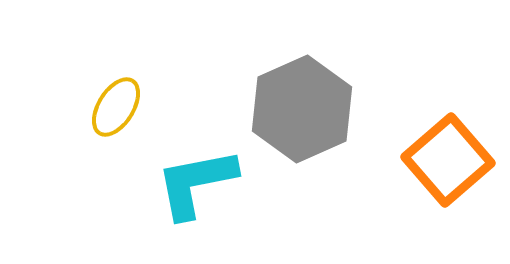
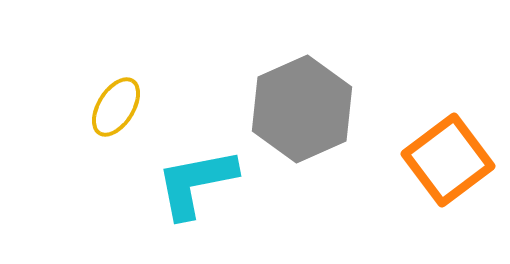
orange square: rotated 4 degrees clockwise
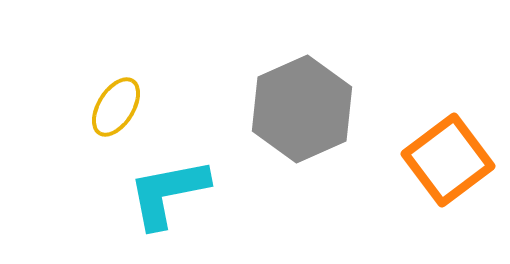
cyan L-shape: moved 28 px left, 10 px down
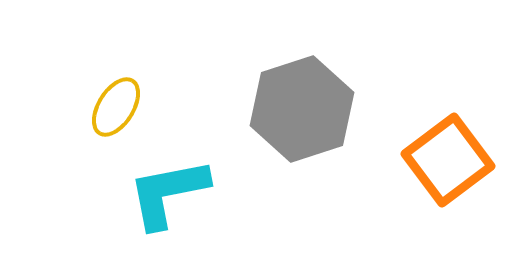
gray hexagon: rotated 6 degrees clockwise
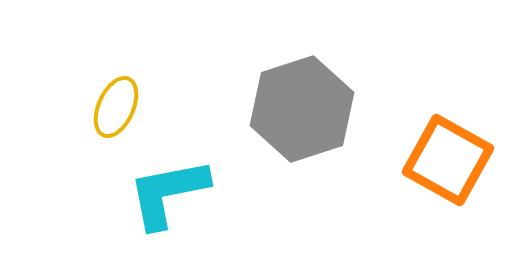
yellow ellipse: rotated 8 degrees counterclockwise
orange square: rotated 24 degrees counterclockwise
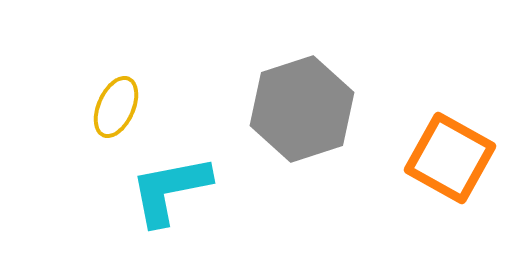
orange square: moved 2 px right, 2 px up
cyan L-shape: moved 2 px right, 3 px up
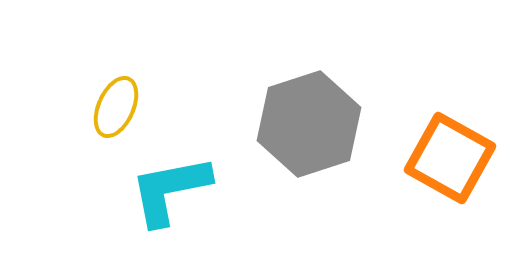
gray hexagon: moved 7 px right, 15 px down
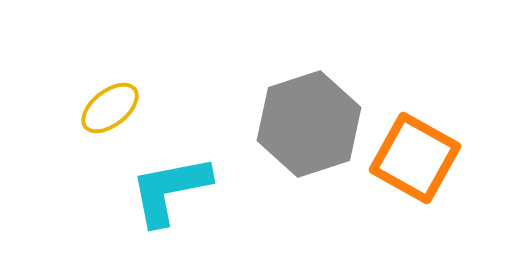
yellow ellipse: moved 6 px left, 1 px down; rotated 28 degrees clockwise
orange square: moved 35 px left
